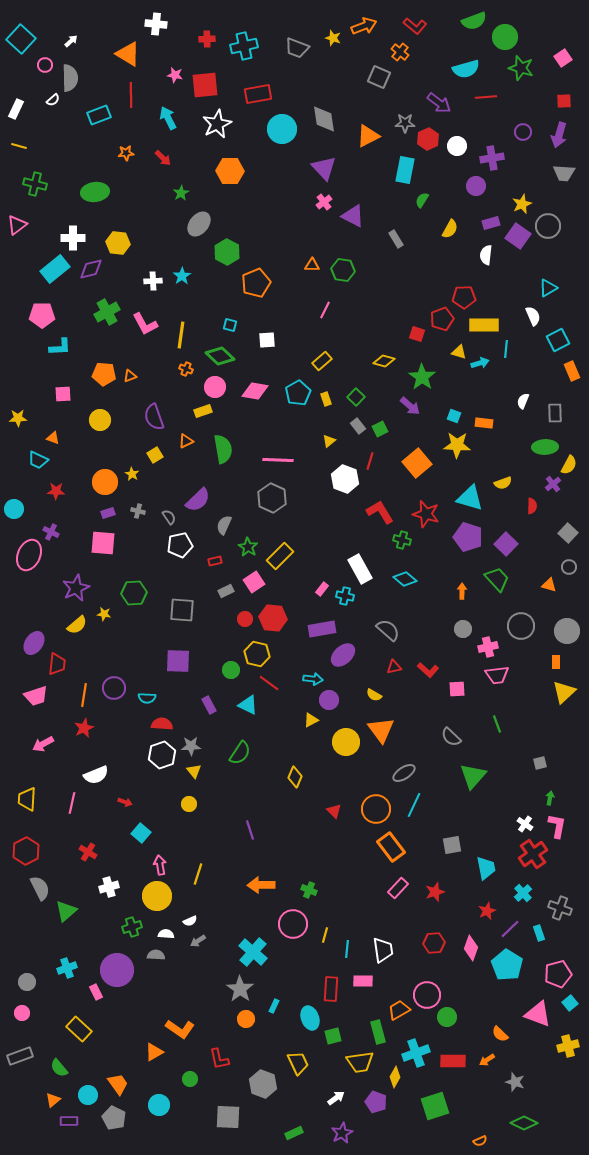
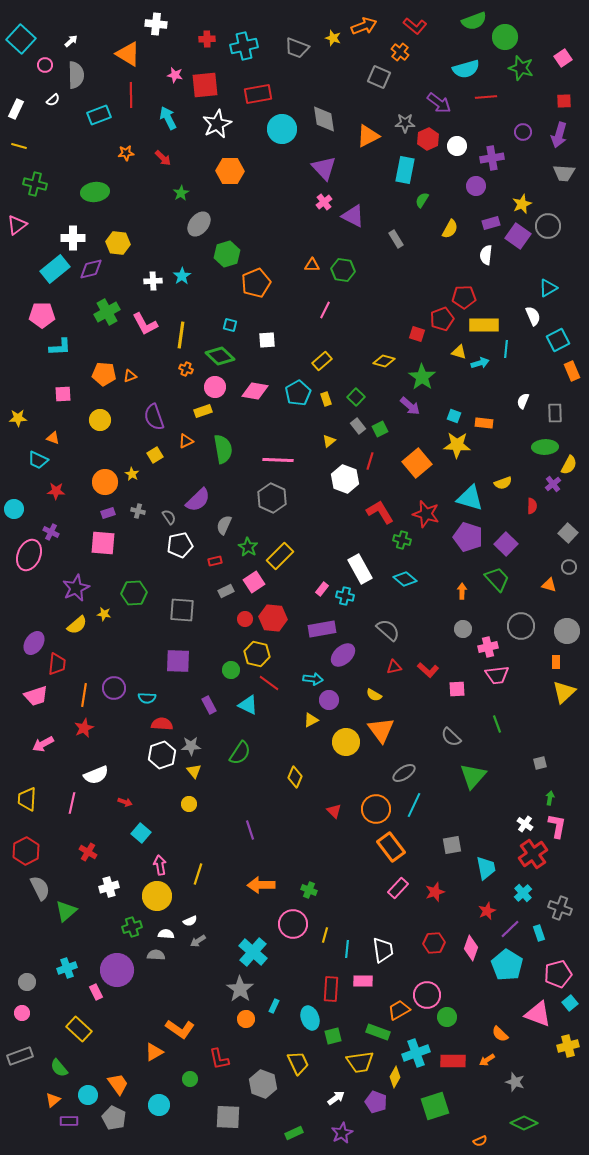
gray semicircle at (70, 78): moved 6 px right, 3 px up
green hexagon at (227, 252): moved 2 px down; rotated 15 degrees clockwise
green rectangle at (378, 1032): rotated 55 degrees counterclockwise
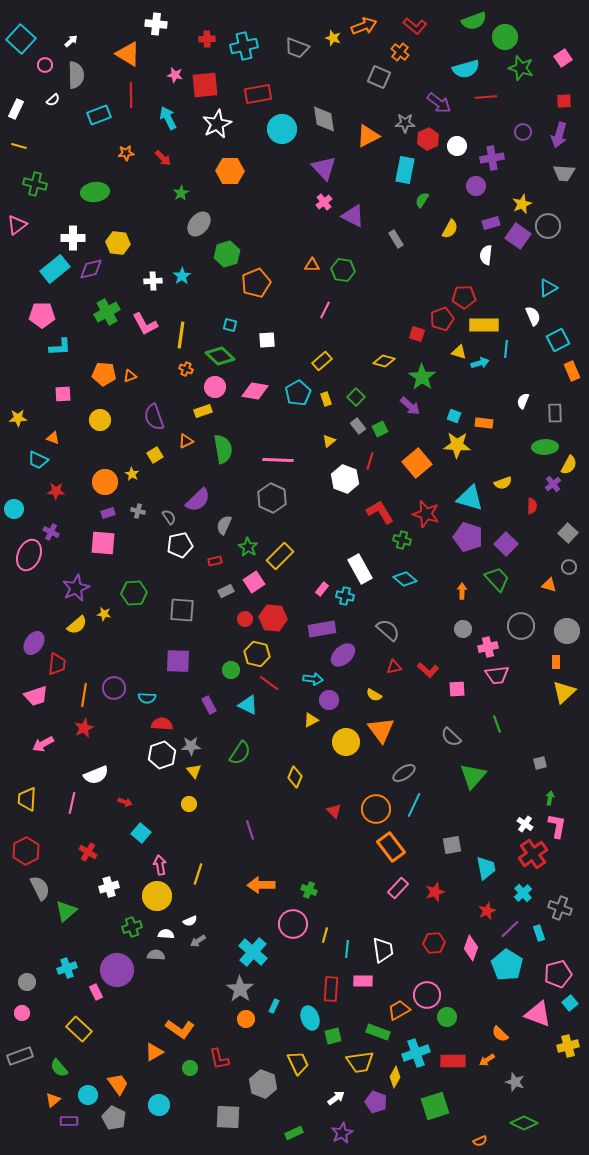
green circle at (190, 1079): moved 11 px up
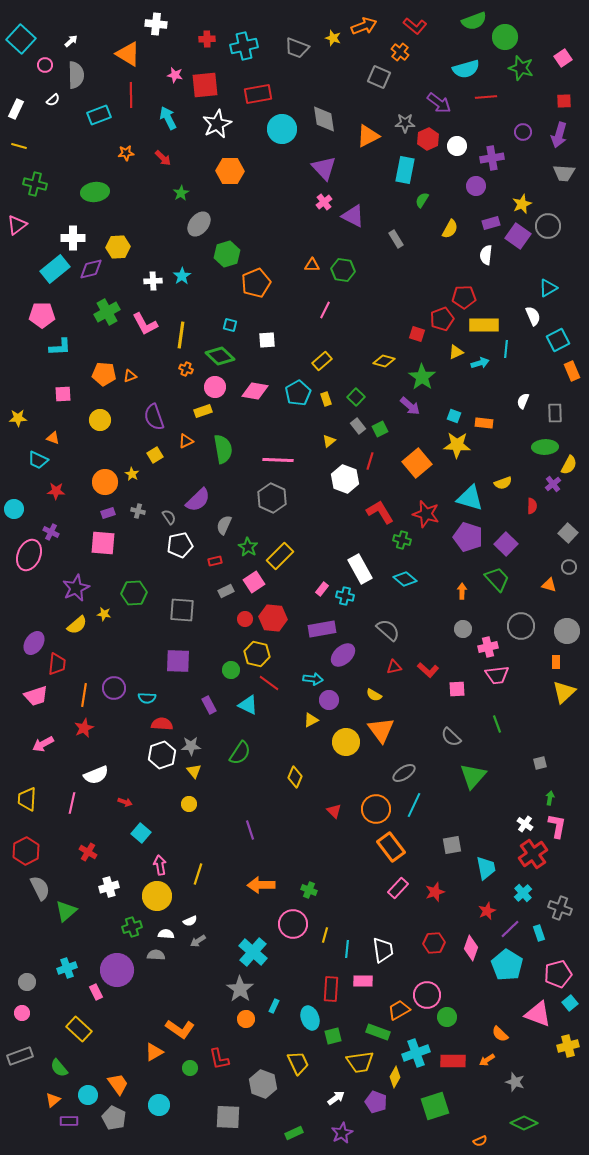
yellow hexagon at (118, 243): moved 4 px down; rotated 10 degrees counterclockwise
yellow triangle at (459, 352): moved 3 px left; rotated 42 degrees counterclockwise
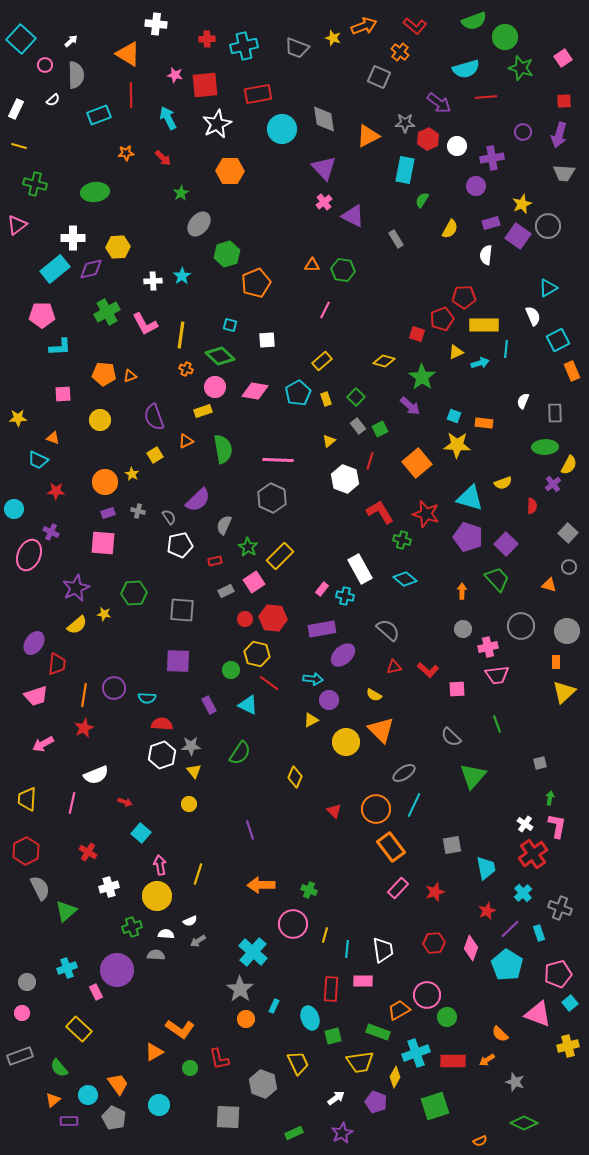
orange triangle at (381, 730): rotated 8 degrees counterclockwise
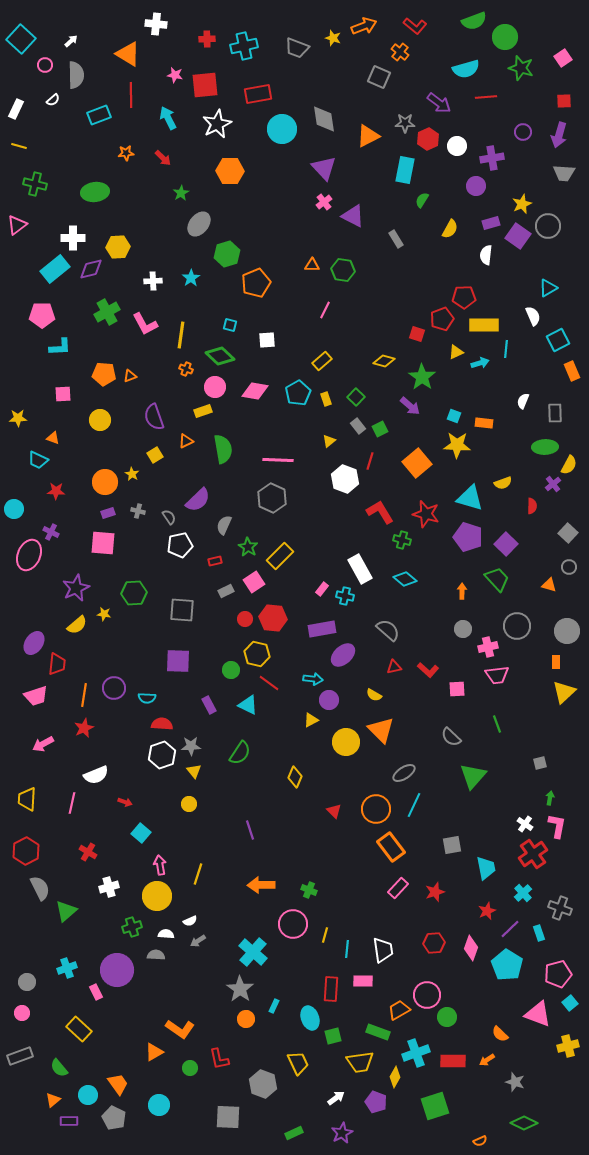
cyan star at (182, 276): moved 9 px right, 2 px down
gray circle at (521, 626): moved 4 px left
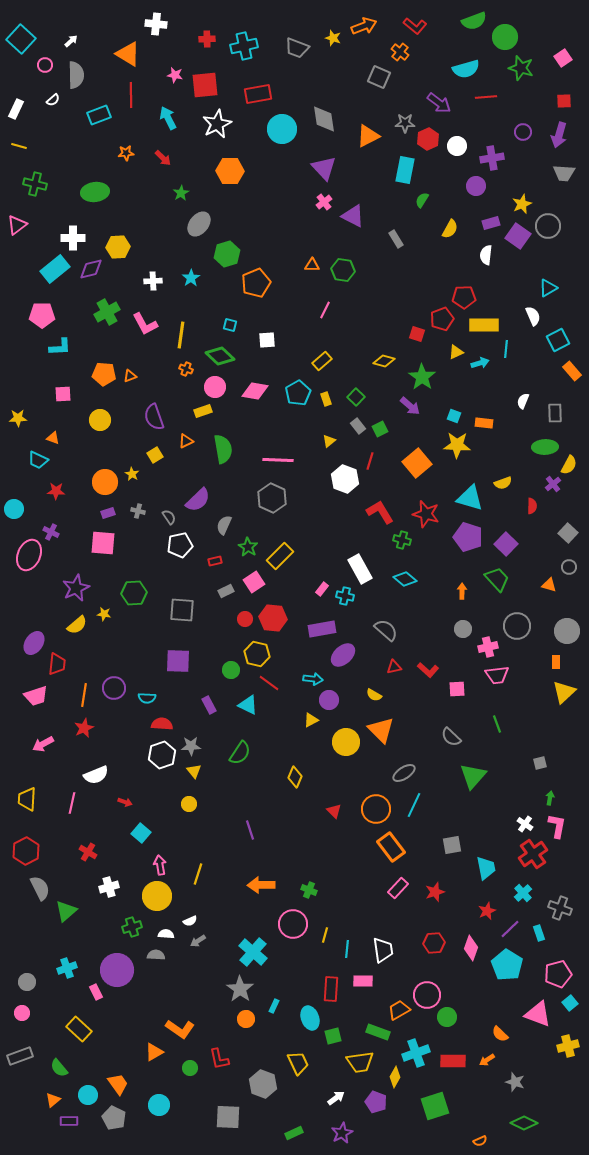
orange rectangle at (572, 371): rotated 18 degrees counterclockwise
gray semicircle at (388, 630): moved 2 px left
